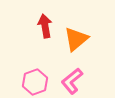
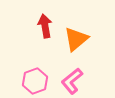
pink hexagon: moved 1 px up
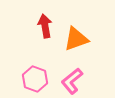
orange triangle: rotated 20 degrees clockwise
pink hexagon: moved 2 px up; rotated 20 degrees counterclockwise
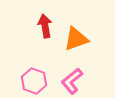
pink hexagon: moved 1 px left, 2 px down
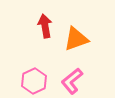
pink hexagon: rotated 15 degrees clockwise
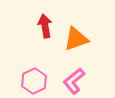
pink L-shape: moved 2 px right
